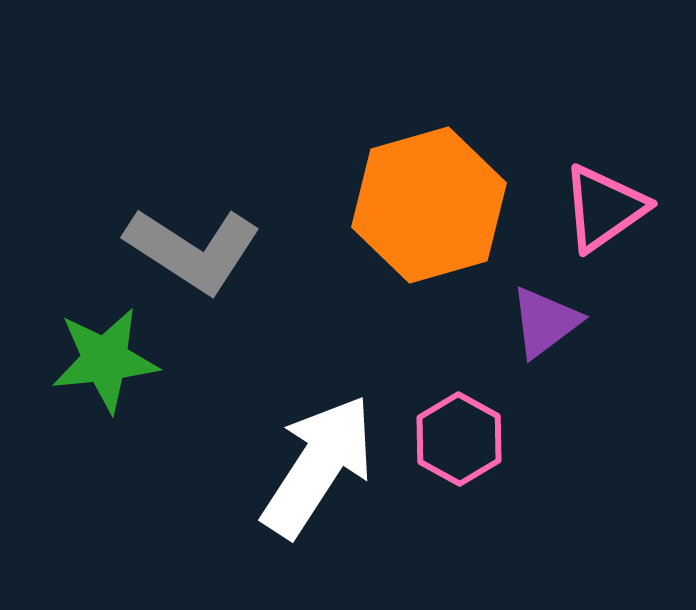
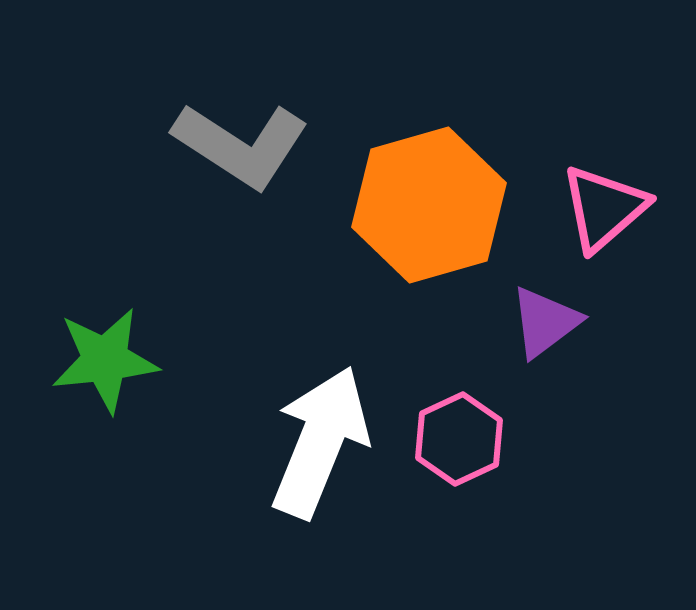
pink triangle: rotated 6 degrees counterclockwise
gray L-shape: moved 48 px right, 105 px up
pink hexagon: rotated 6 degrees clockwise
white arrow: moved 2 px right, 24 px up; rotated 11 degrees counterclockwise
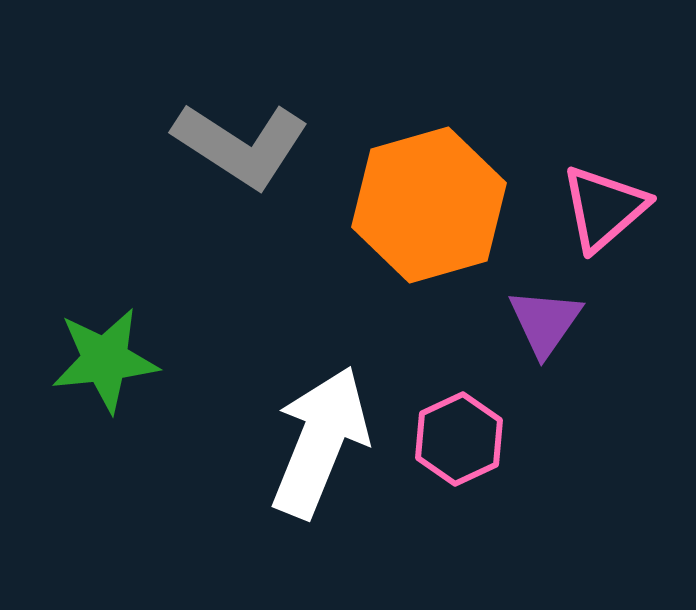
purple triangle: rotated 18 degrees counterclockwise
